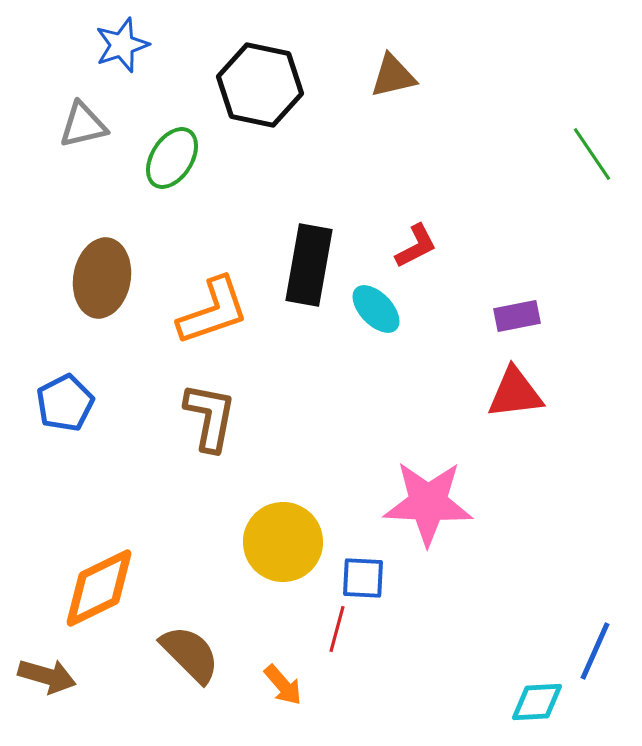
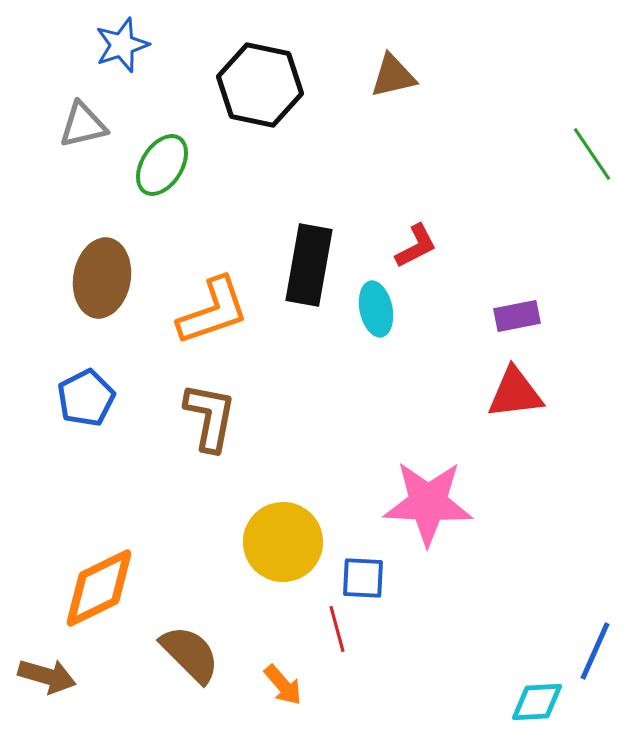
green ellipse: moved 10 px left, 7 px down
cyan ellipse: rotated 32 degrees clockwise
blue pentagon: moved 21 px right, 5 px up
red line: rotated 30 degrees counterclockwise
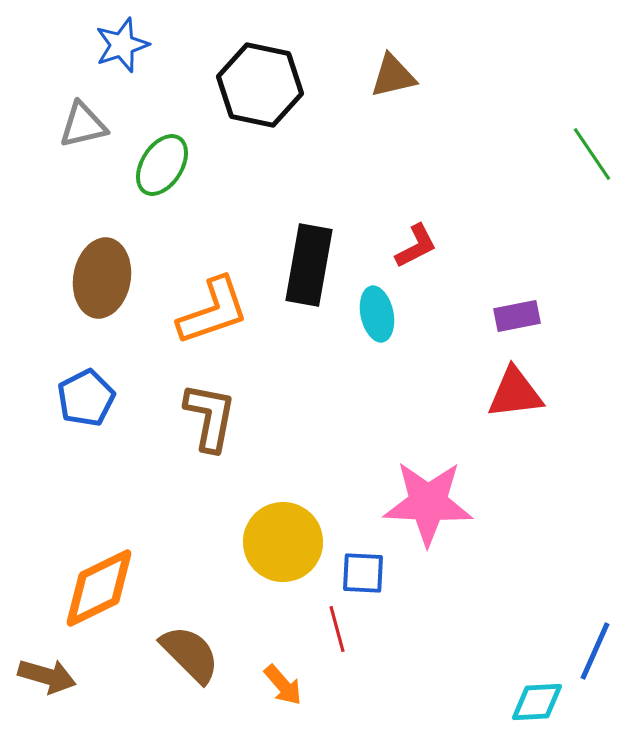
cyan ellipse: moved 1 px right, 5 px down
blue square: moved 5 px up
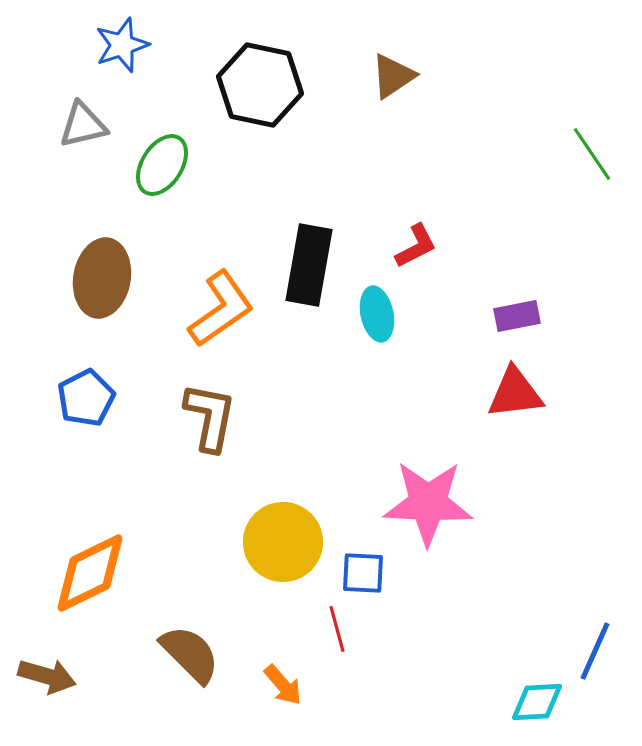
brown triangle: rotated 21 degrees counterclockwise
orange L-shape: moved 8 px right, 2 px up; rotated 16 degrees counterclockwise
orange diamond: moved 9 px left, 15 px up
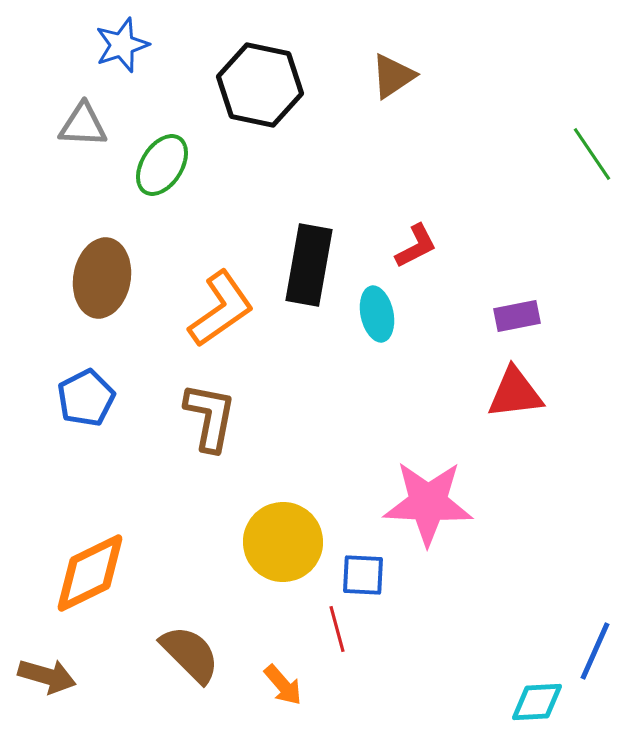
gray triangle: rotated 16 degrees clockwise
blue square: moved 2 px down
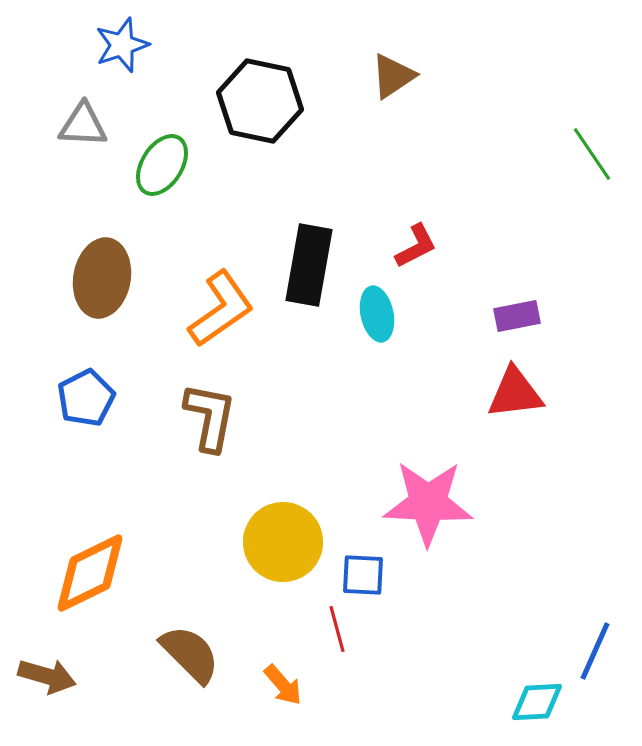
black hexagon: moved 16 px down
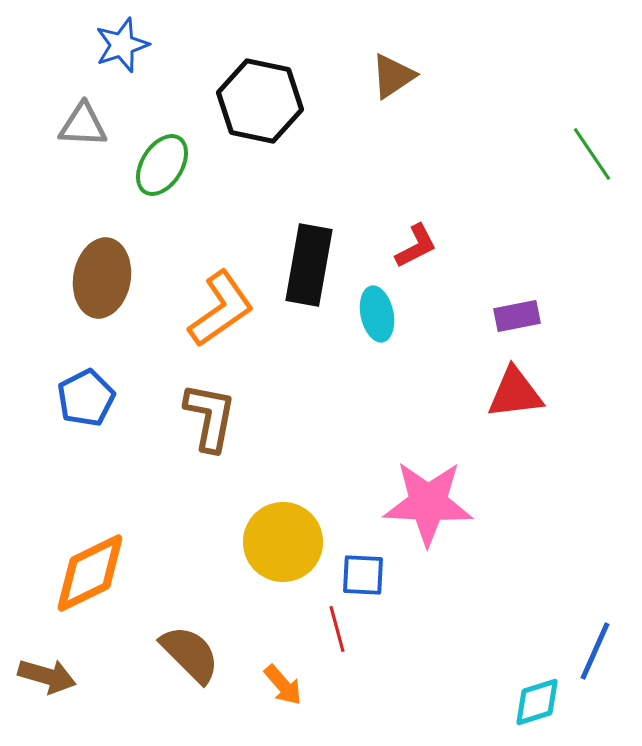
cyan diamond: rotated 14 degrees counterclockwise
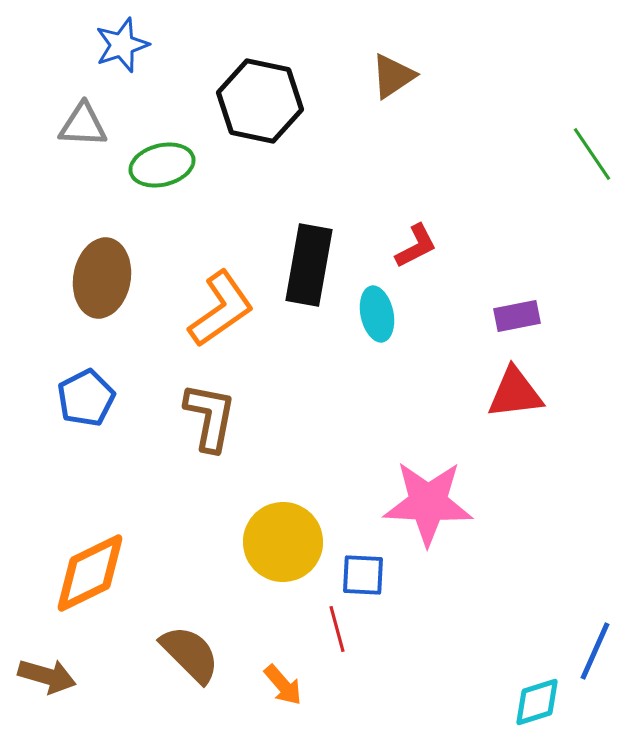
green ellipse: rotated 44 degrees clockwise
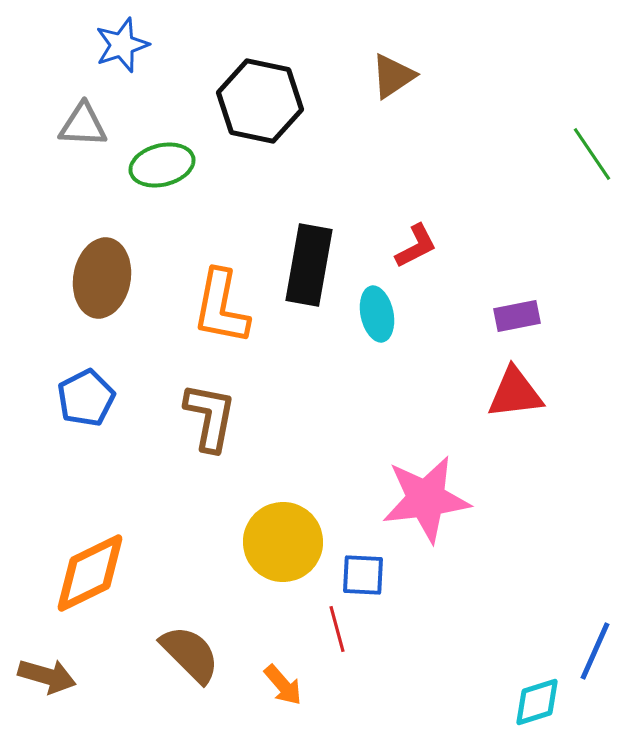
orange L-shape: moved 2 px up; rotated 136 degrees clockwise
pink star: moved 2 px left, 4 px up; rotated 10 degrees counterclockwise
